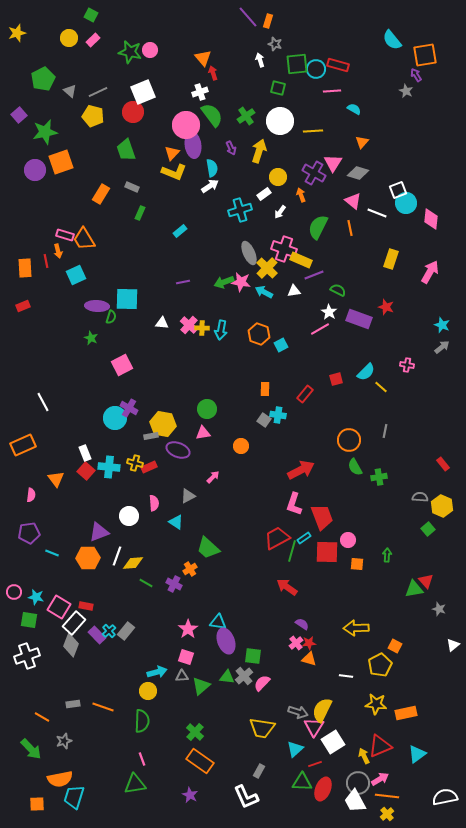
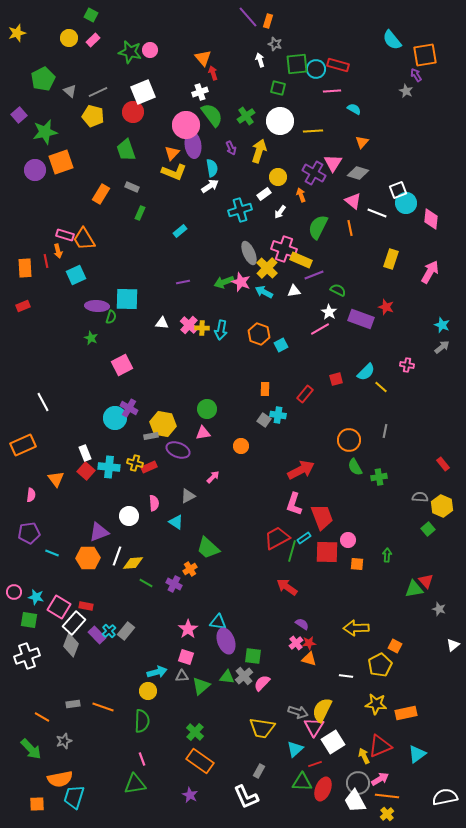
pink star at (241, 282): rotated 12 degrees clockwise
purple rectangle at (359, 319): moved 2 px right
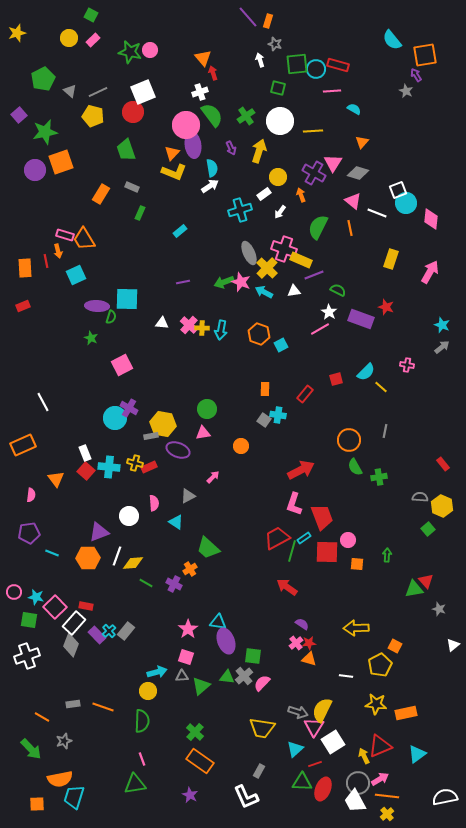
pink square at (59, 607): moved 4 px left; rotated 15 degrees clockwise
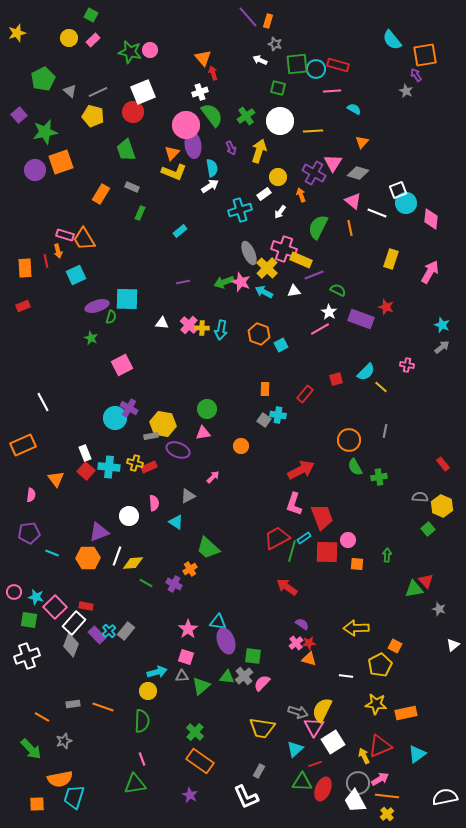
white arrow at (260, 60): rotated 48 degrees counterclockwise
purple ellipse at (97, 306): rotated 20 degrees counterclockwise
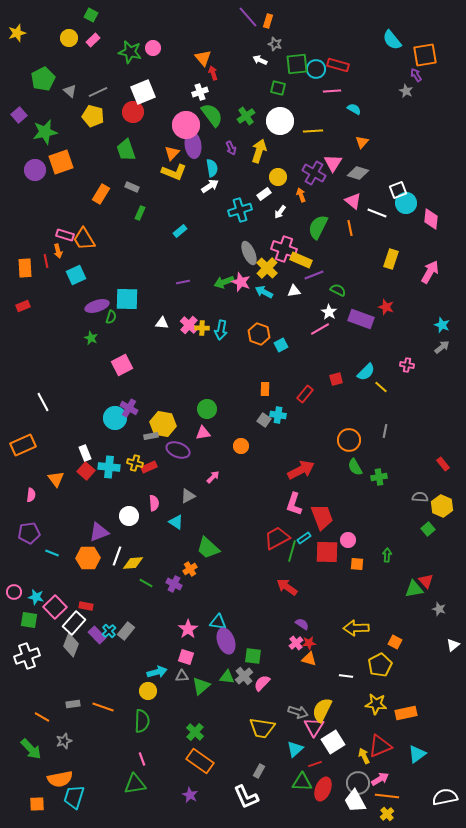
pink circle at (150, 50): moved 3 px right, 2 px up
orange square at (395, 646): moved 4 px up
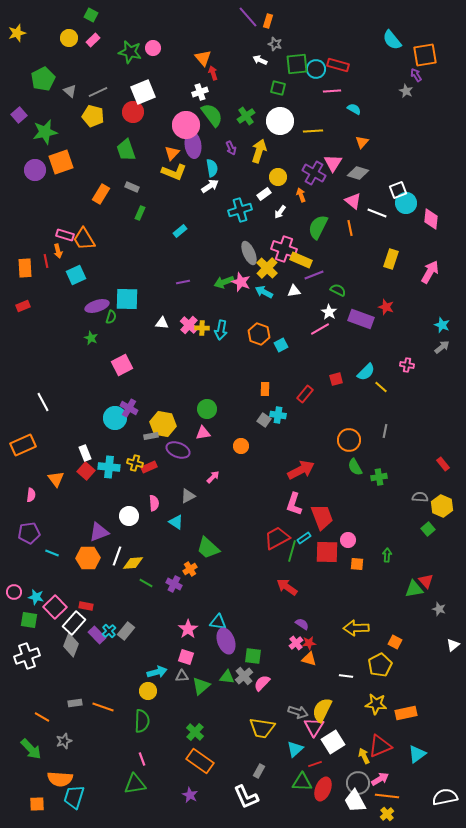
gray rectangle at (73, 704): moved 2 px right, 1 px up
orange semicircle at (60, 779): rotated 15 degrees clockwise
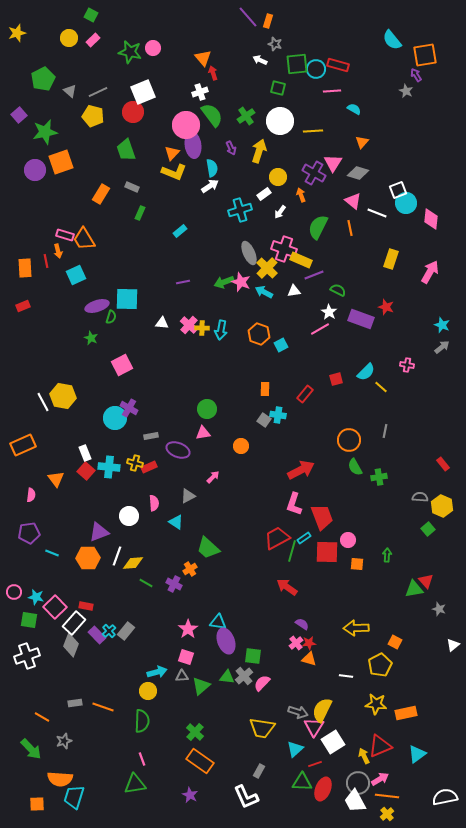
yellow hexagon at (163, 424): moved 100 px left, 28 px up
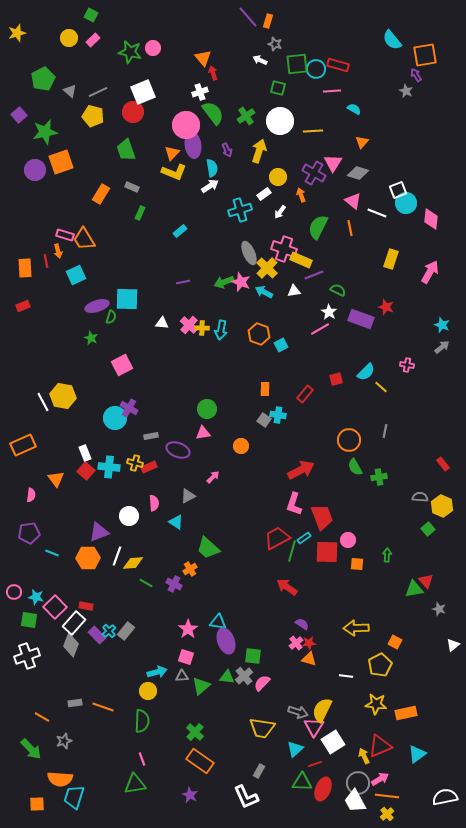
green semicircle at (212, 115): moved 1 px right, 2 px up
purple arrow at (231, 148): moved 4 px left, 2 px down
